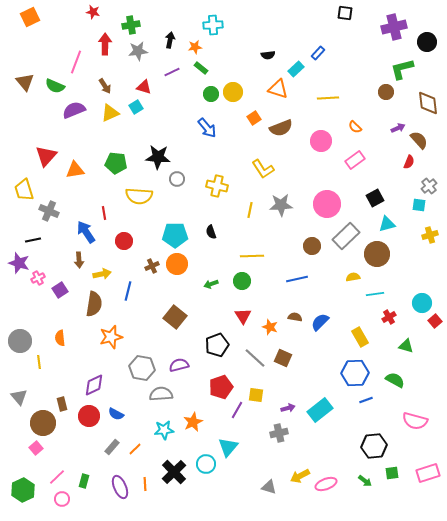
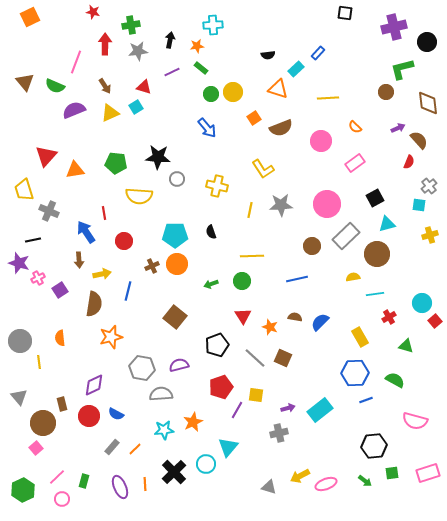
orange star at (195, 47): moved 2 px right, 1 px up
pink rectangle at (355, 160): moved 3 px down
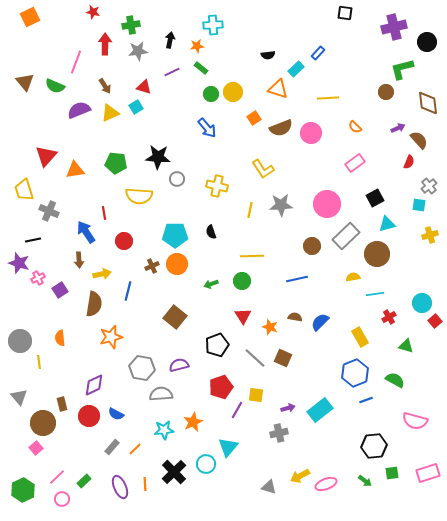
purple semicircle at (74, 110): moved 5 px right
pink circle at (321, 141): moved 10 px left, 8 px up
blue hexagon at (355, 373): rotated 20 degrees counterclockwise
green rectangle at (84, 481): rotated 32 degrees clockwise
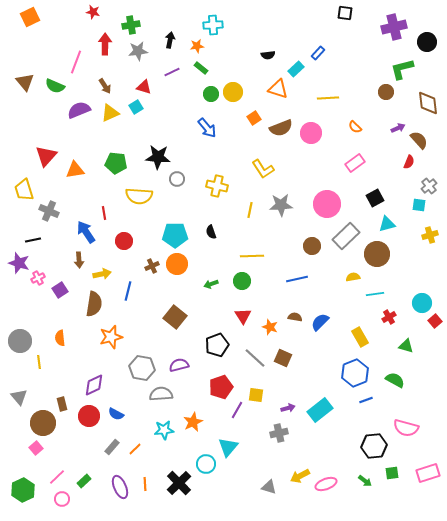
pink semicircle at (415, 421): moved 9 px left, 7 px down
black cross at (174, 472): moved 5 px right, 11 px down
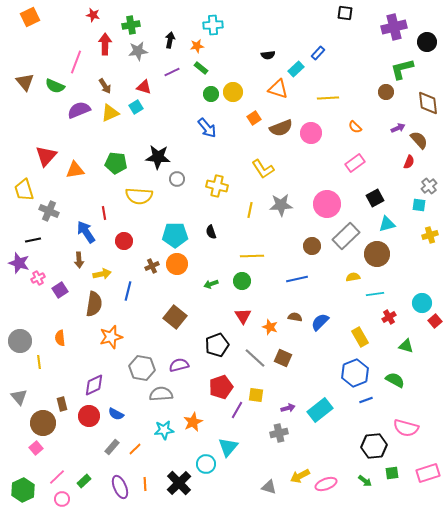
red star at (93, 12): moved 3 px down
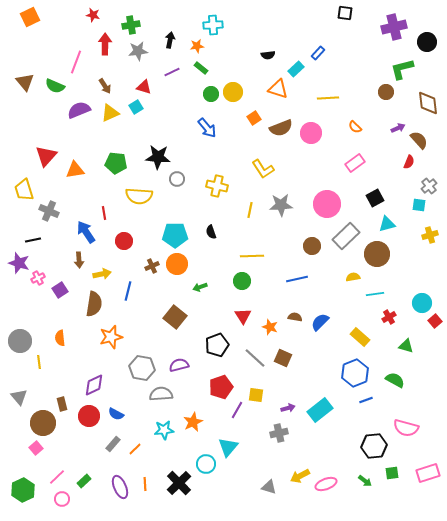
green arrow at (211, 284): moved 11 px left, 3 px down
yellow rectangle at (360, 337): rotated 18 degrees counterclockwise
gray rectangle at (112, 447): moved 1 px right, 3 px up
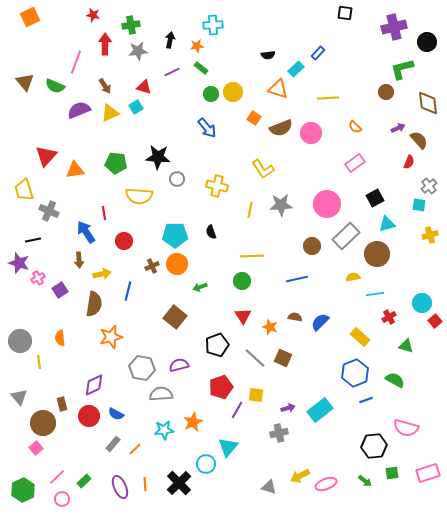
orange square at (254, 118): rotated 24 degrees counterclockwise
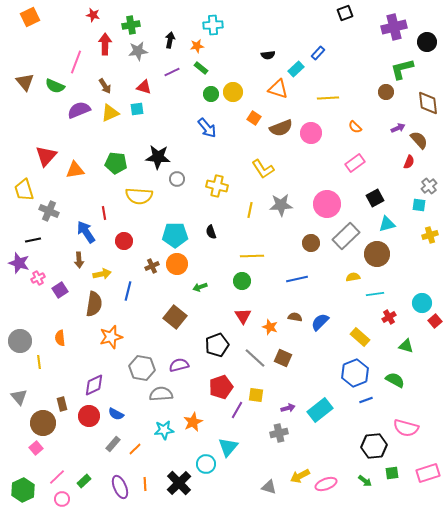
black square at (345, 13): rotated 28 degrees counterclockwise
cyan square at (136, 107): moved 1 px right, 2 px down; rotated 24 degrees clockwise
brown circle at (312, 246): moved 1 px left, 3 px up
